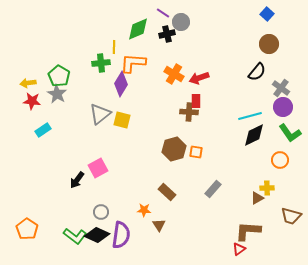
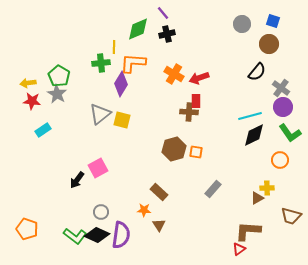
purple line at (163, 13): rotated 16 degrees clockwise
blue square at (267, 14): moved 6 px right, 7 px down; rotated 24 degrees counterclockwise
gray circle at (181, 22): moved 61 px right, 2 px down
brown rectangle at (167, 192): moved 8 px left
orange pentagon at (27, 229): rotated 15 degrees counterclockwise
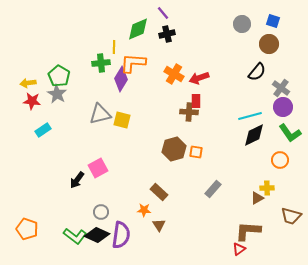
purple diamond at (121, 84): moved 5 px up
gray triangle at (100, 114): rotated 25 degrees clockwise
